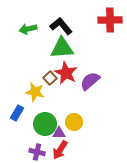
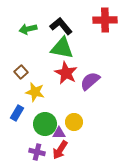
red cross: moved 5 px left
green triangle: rotated 15 degrees clockwise
brown square: moved 29 px left, 6 px up
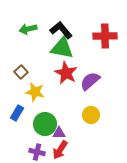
red cross: moved 16 px down
black L-shape: moved 4 px down
yellow circle: moved 17 px right, 7 px up
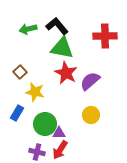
black L-shape: moved 4 px left, 4 px up
brown square: moved 1 px left
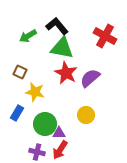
green arrow: moved 7 px down; rotated 18 degrees counterclockwise
red cross: rotated 30 degrees clockwise
brown square: rotated 24 degrees counterclockwise
purple semicircle: moved 3 px up
yellow circle: moved 5 px left
